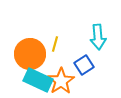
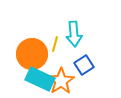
cyan arrow: moved 24 px left, 3 px up
orange circle: moved 2 px right
cyan rectangle: moved 2 px right, 1 px up
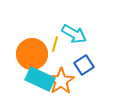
cyan arrow: rotated 55 degrees counterclockwise
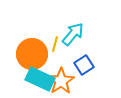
cyan arrow: moved 1 px left; rotated 80 degrees counterclockwise
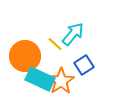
yellow line: rotated 63 degrees counterclockwise
orange circle: moved 7 px left, 2 px down
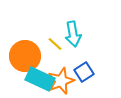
cyan arrow: rotated 130 degrees clockwise
blue square: moved 7 px down
orange star: rotated 12 degrees clockwise
